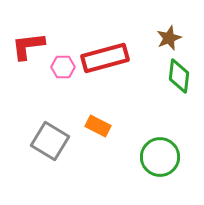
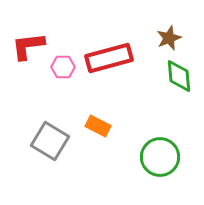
red rectangle: moved 4 px right
green diamond: rotated 12 degrees counterclockwise
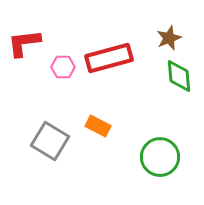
red L-shape: moved 4 px left, 3 px up
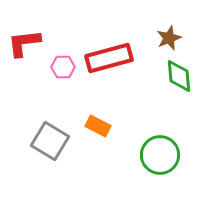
green circle: moved 2 px up
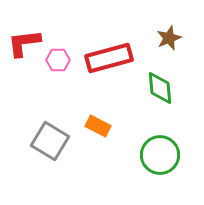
pink hexagon: moved 5 px left, 7 px up
green diamond: moved 19 px left, 12 px down
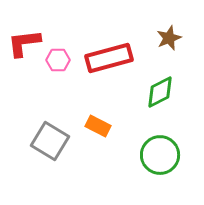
green diamond: moved 4 px down; rotated 68 degrees clockwise
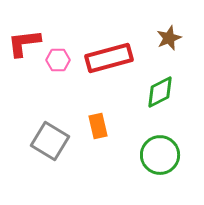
orange rectangle: rotated 50 degrees clockwise
